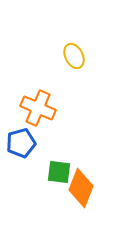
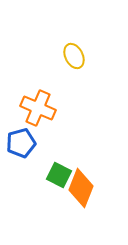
green square: moved 3 px down; rotated 20 degrees clockwise
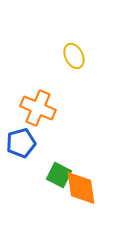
orange diamond: rotated 30 degrees counterclockwise
